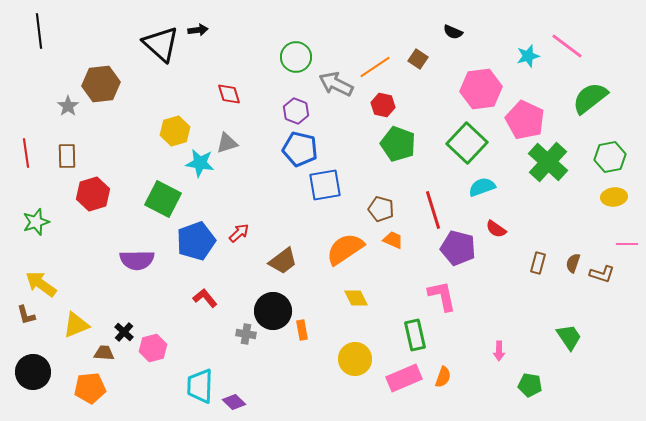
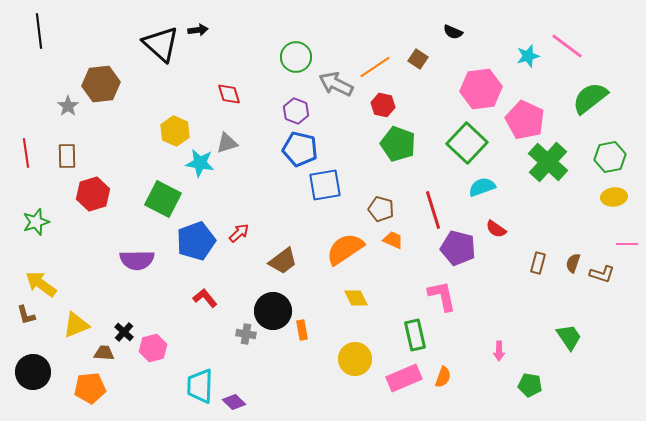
yellow hexagon at (175, 131): rotated 20 degrees counterclockwise
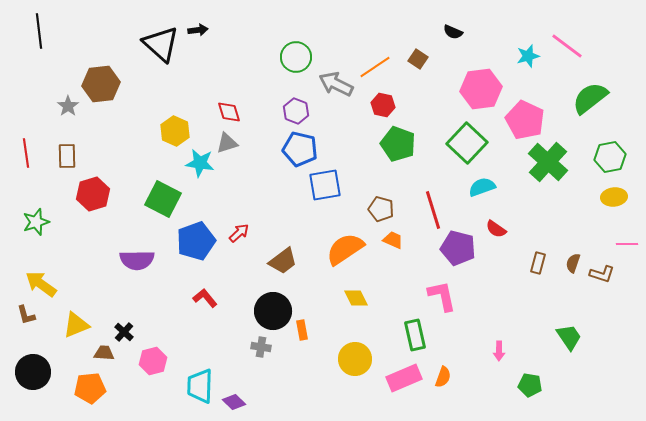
red diamond at (229, 94): moved 18 px down
gray cross at (246, 334): moved 15 px right, 13 px down
pink hexagon at (153, 348): moved 13 px down
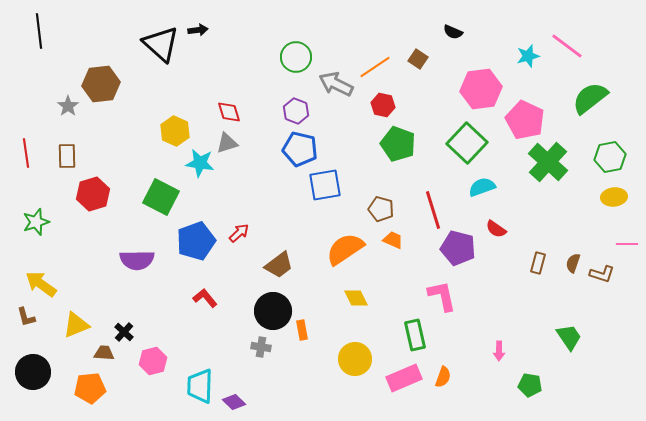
green square at (163, 199): moved 2 px left, 2 px up
brown trapezoid at (283, 261): moved 4 px left, 4 px down
brown L-shape at (26, 315): moved 2 px down
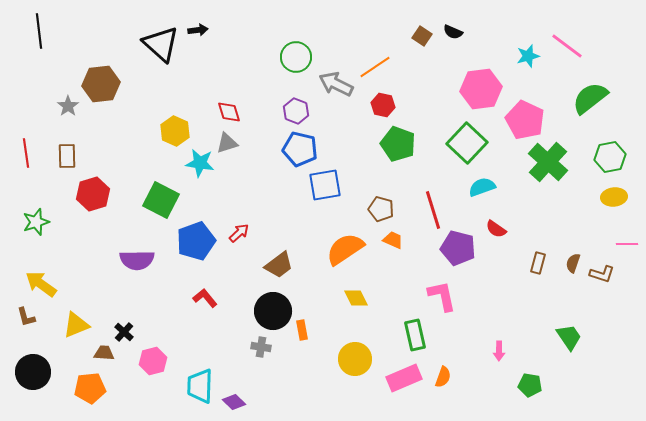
brown square at (418, 59): moved 4 px right, 23 px up
green square at (161, 197): moved 3 px down
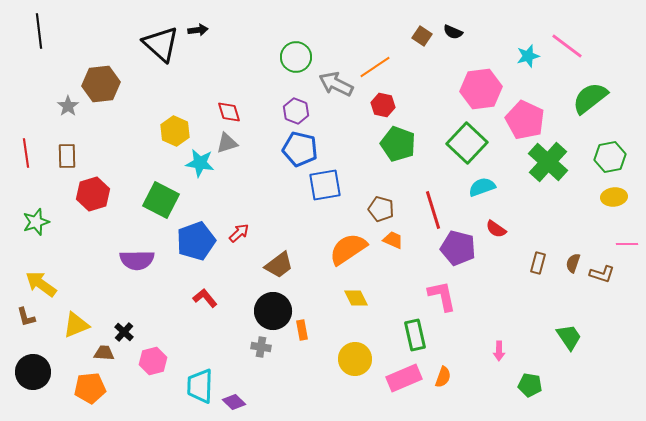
orange semicircle at (345, 249): moved 3 px right
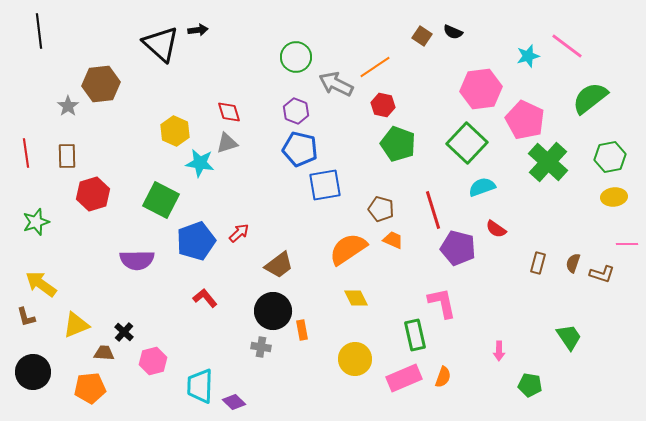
pink L-shape at (442, 296): moved 7 px down
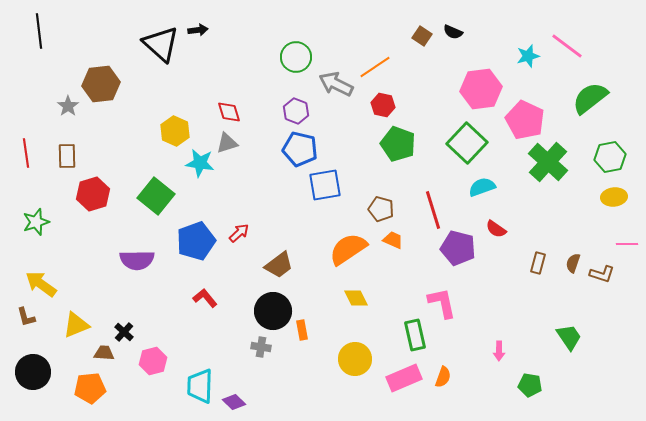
green square at (161, 200): moved 5 px left, 4 px up; rotated 12 degrees clockwise
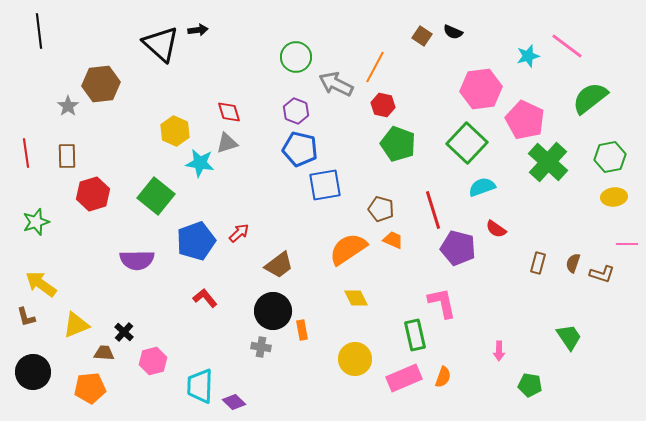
orange line at (375, 67): rotated 28 degrees counterclockwise
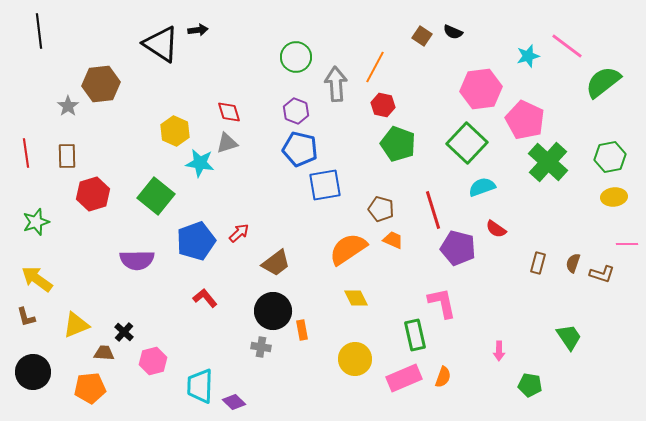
black triangle at (161, 44): rotated 9 degrees counterclockwise
gray arrow at (336, 84): rotated 60 degrees clockwise
green semicircle at (590, 98): moved 13 px right, 16 px up
brown trapezoid at (279, 265): moved 3 px left, 2 px up
yellow arrow at (41, 284): moved 4 px left, 5 px up
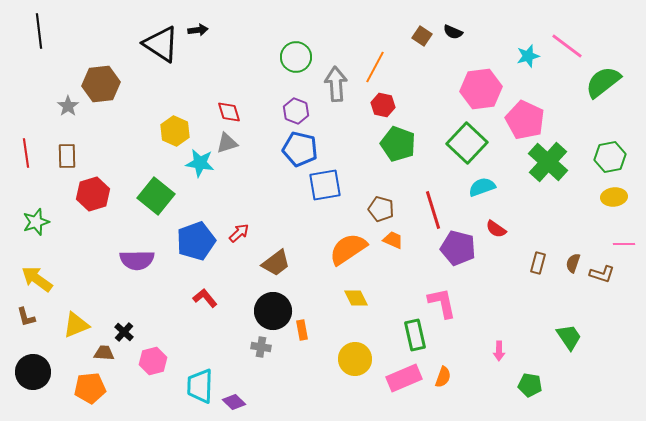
pink line at (627, 244): moved 3 px left
